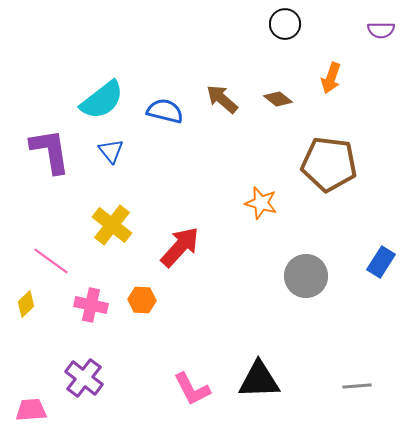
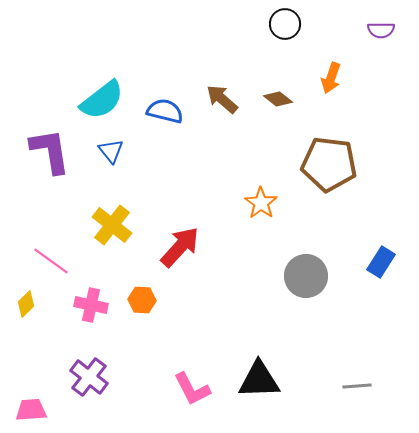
orange star: rotated 20 degrees clockwise
purple cross: moved 5 px right, 1 px up
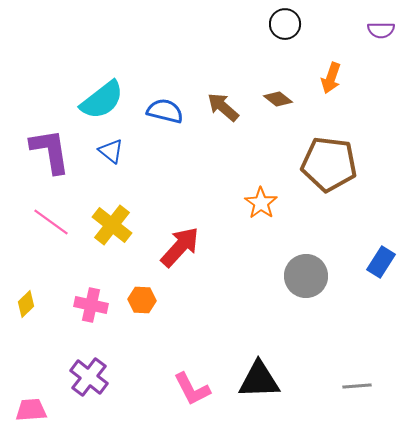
brown arrow: moved 1 px right, 8 px down
blue triangle: rotated 12 degrees counterclockwise
pink line: moved 39 px up
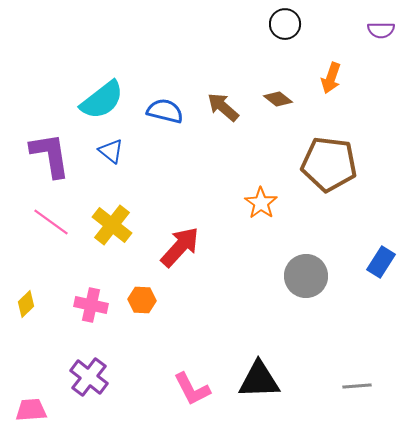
purple L-shape: moved 4 px down
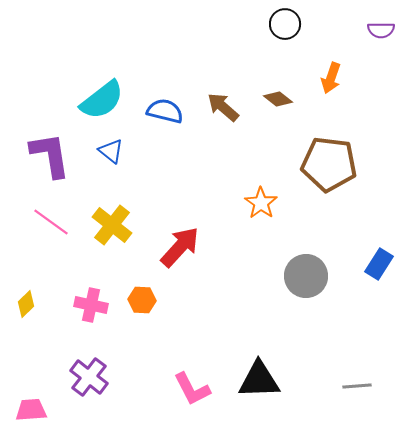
blue rectangle: moved 2 px left, 2 px down
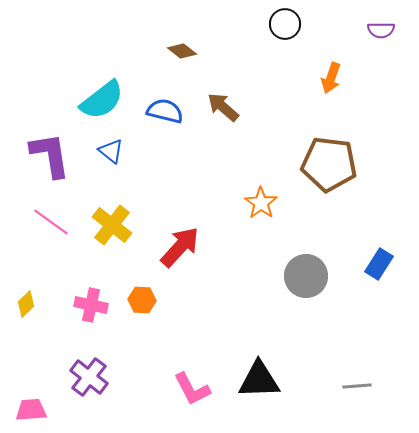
brown diamond: moved 96 px left, 48 px up
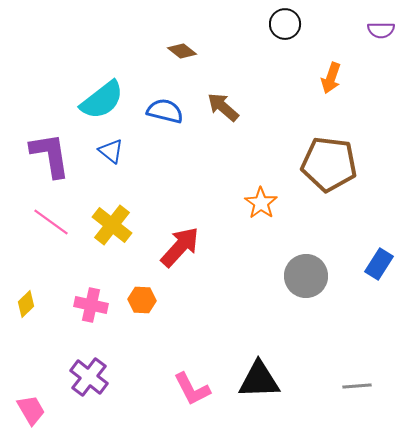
pink trapezoid: rotated 64 degrees clockwise
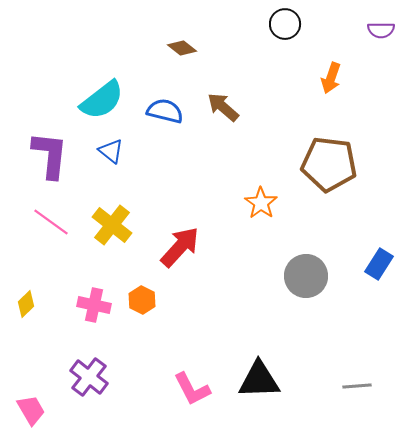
brown diamond: moved 3 px up
purple L-shape: rotated 15 degrees clockwise
orange hexagon: rotated 24 degrees clockwise
pink cross: moved 3 px right
